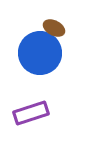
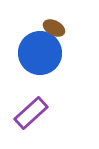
purple rectangle: rotated 24 degrees counterclockwise
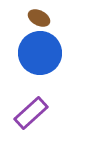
brown ellipse: moved 15 px left, 10 px up
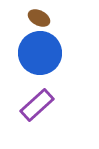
purple rectangle: moved 6 px right, 8 px up
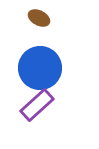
blue circle: moved 15 px down
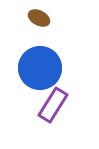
purple rectangle: moved 16 px right; rotated 16 degrees counterclockwise
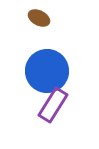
blue circle: moved 7 px right, 3 px down
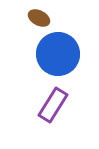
blue circle: moved 11 px right, 17 px up
